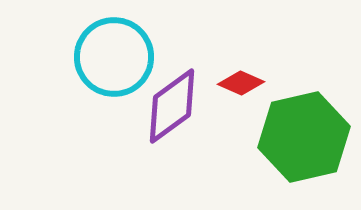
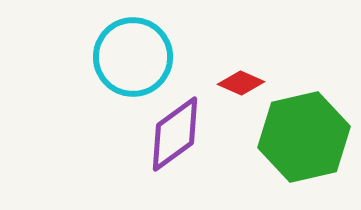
cyan circle: moved 19 px right
purple diamond: moved 3 px right, 28 px down
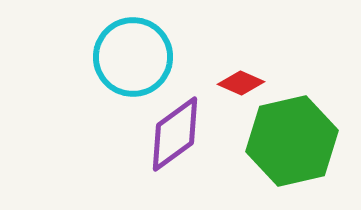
green hexagon: moved 12 px left, 4 px down
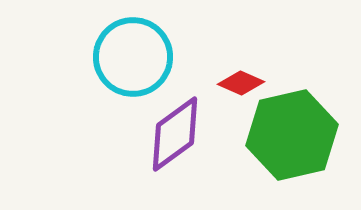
green hexagon: moved 6 px up
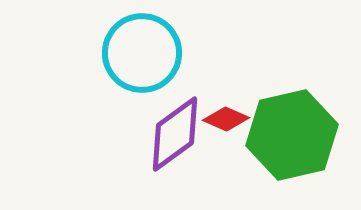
cyan circle: moved 9 px right, 4 px up
red diamond: moved 15 px left, 36 px down
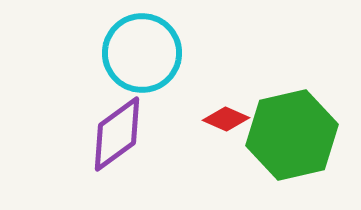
purple diamond: moved 58 px left
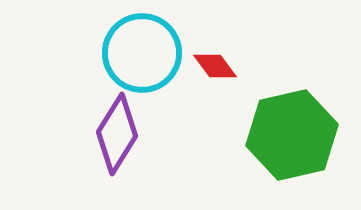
red diamond: moved 11 px left, 53 px up; rotated 30 degrees clockwise
purple diamond: rotated 22 degrees counterclockwise
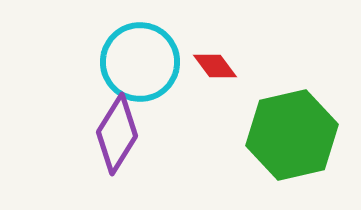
cyan circle: moved 2 px left, 9 px down
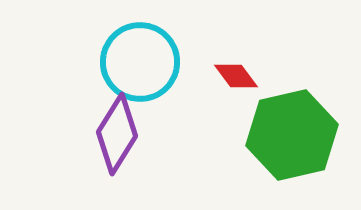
red diamond: moved 21 px right, 10 px down
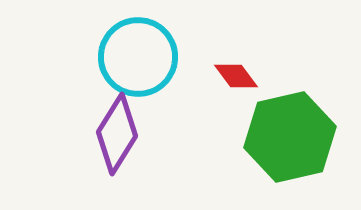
cyan circle: moved 2 px left, 5 px up
green hexagon: moved 2 px left, 2 px down
